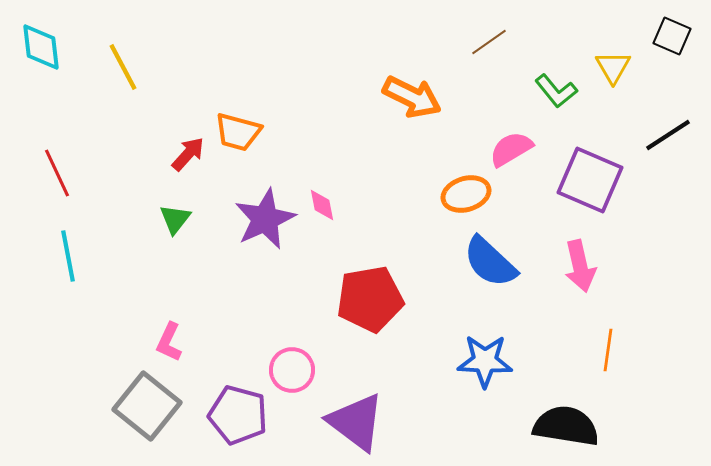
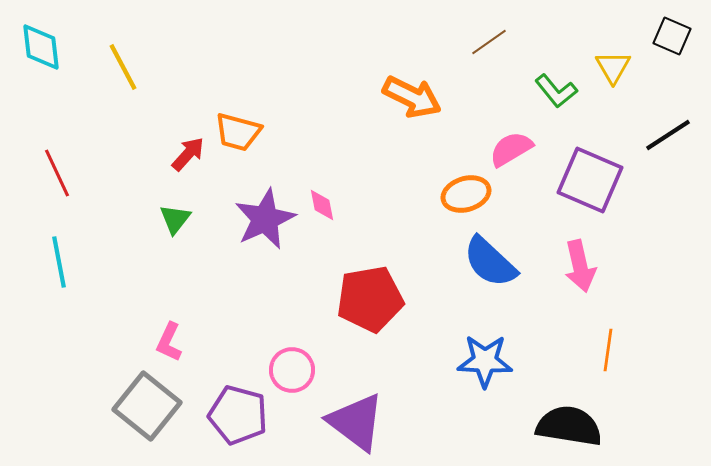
cyan line: moved 9 px left, 6 px down
black semicircle: moved 3 px right
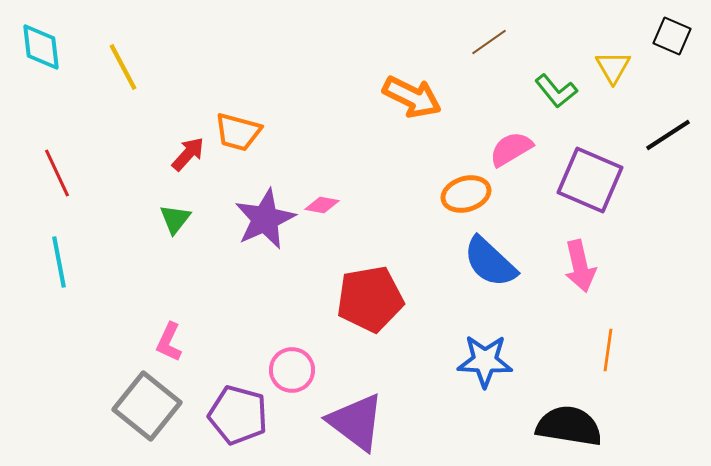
pink diamond: rotated 68 degrees counterclockwise
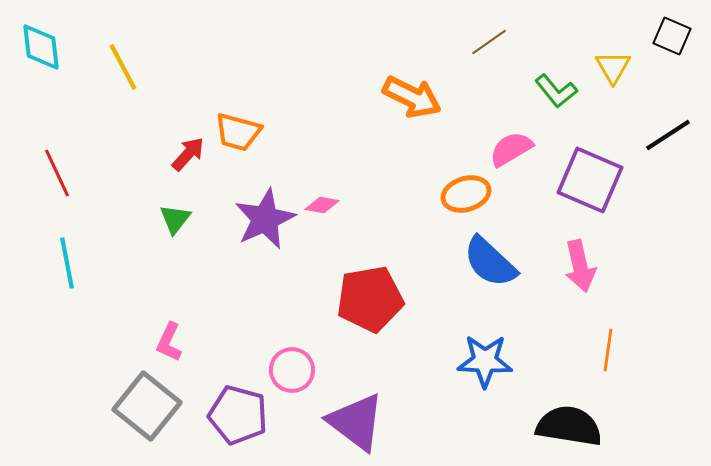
cyan line: moved 8 px right, 1 px down
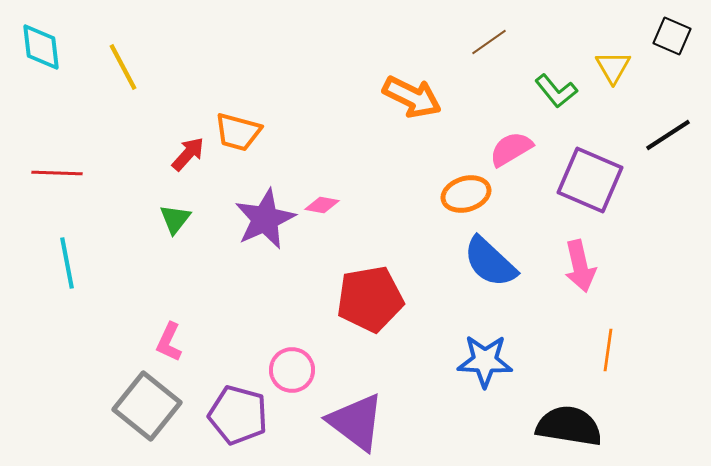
red line: rotated 63 degrees counterclockwise
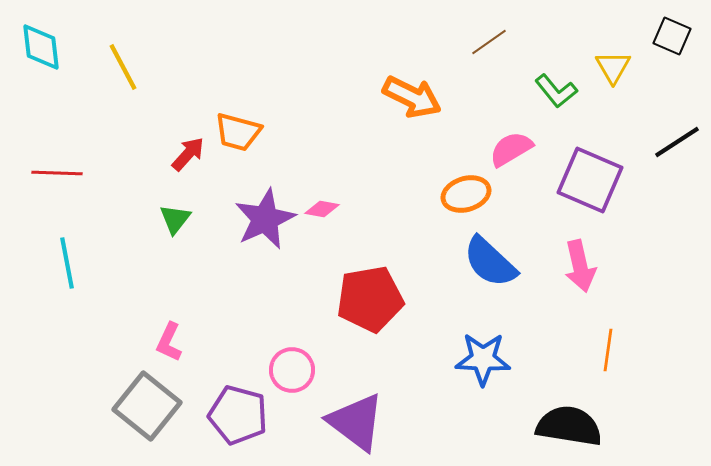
black line: moved 9 px right, 7 px down
pink diamond: moved 4 px down
blue star: moved 2 px left, 2 px up
